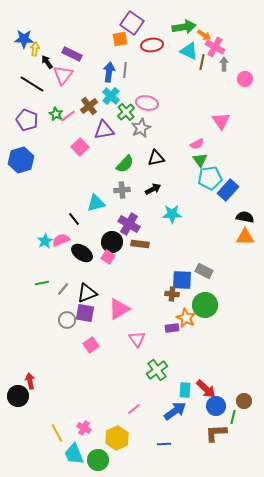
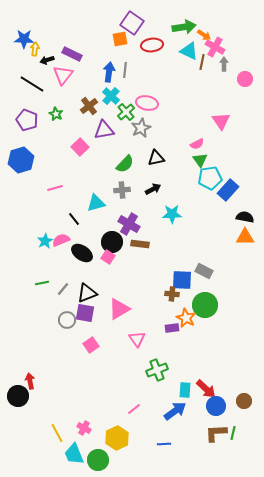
black arrow at (47, 62): moved 2 px up; rotated 72 degrees counterclockwise
pink line at (68, 116): moved 13 px left, 72 px down; rotated 21 degrees clockwise
green cross at (157, 370): rotated 15 degrees clockwise
green line at (233, 417): moved 16 px down
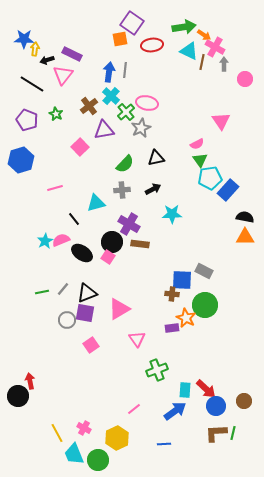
green line at (42, 283): moved 9 px down
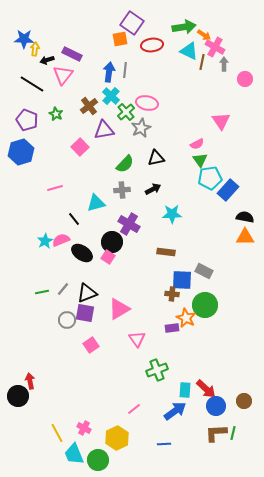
blue hexagon at (21, 160): moved 8 px up
brown rectangle at (140, 244): moved 26 px right, 8 px down
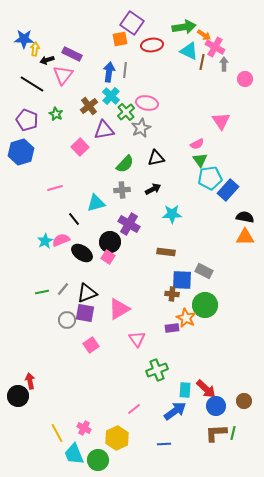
black circle at (112, 242): moved 2 px left
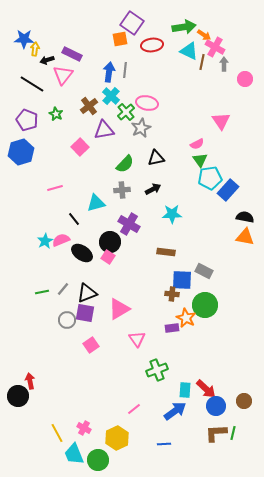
orange triangle at (245, 237): rotated 12 degrees clockwise
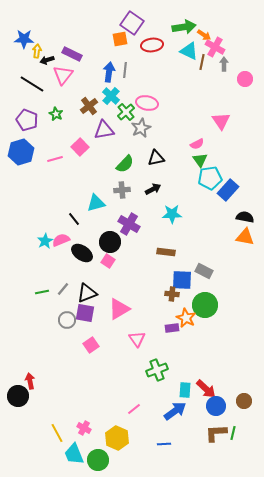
yellow arrow at (35, 49): moved 2 px right, 2 px down
pink line at (55, 188): moved 29 px up
pink square at (108, 257): moved 4 px down
yellow hexagon at (117, 438): rotated 10 degrees counterclockwise
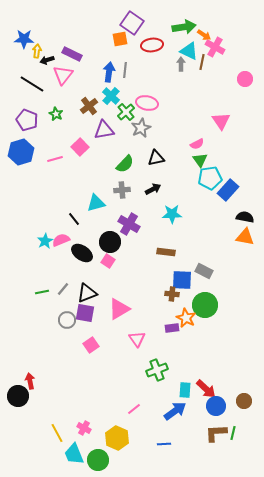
gray arrow at (224, 64): moved 43 px left
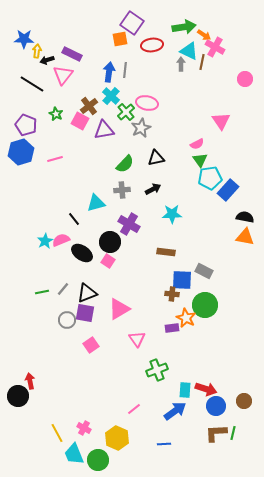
purple pentagon at (27, 120): moved 1 px left, 5 px down
pink square at (80, 147): moved 26 px up; rotated 18 degrees counterclockwise
red arrow at (206, 389): rotated 25 degrees counterclockwise
